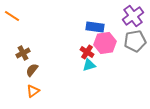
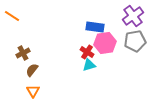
orange triangle: rotated 24 degrees counterclockwise
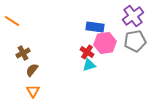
orange line: moved 5 px down
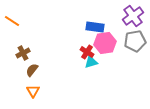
cyan triangle: moved 2 px right, 3 px up
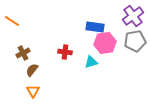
red cross: moved 22 px left; rotated 24 degrees counterclockwise
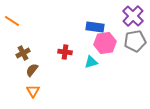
purple cross: rotated 10 degrees counterclockwise
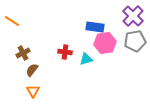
cyan triangle: moved 5 px left, 3 px up
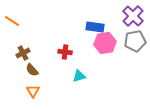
cyan triangle: moved 7 px left, 17 px down
brown semicircle: rotated 80 degrees counterclockwise
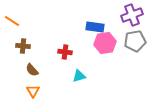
purple cross: moved 1 px left, 1 px up; rotated 25 degrees clockwise
brown cross: moved 7 px up; rotated 32 degrees clockwise
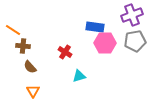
orange line: moved 1 px right, 9 px down
pink hexagon: rotated 10 degrees clockwise
red cross: rotated 24 degrees clockwise
brown semicircle: moved 2 px left, 3 px up
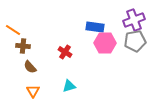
purple cross: moved 2 px right, 5 px down
cyan triangle: moved 10 px left, 10 px down
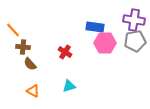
purple cross: rotated 30 degrees clockwise
orange line: rotated 14 degrees clockwise
brown cross: moved 1 px down
brown semicircle: moved 3 px up
orange triangle: rotated 32 degrees counterclockwise
